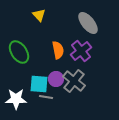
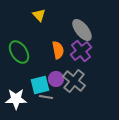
gray ellipse: moved 6 px left, 7 px down
cyan square: moved 1 px right, 1 px down; rotated 18 degrees counterclockwise
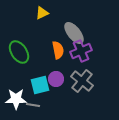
yellow triangle: moved 3 px right, 2 px up; rotated 48 degrees clockwise
gray ellipse: moved 8 px left, 3 px down
purple cross: rotated 15 degrees clockwise
gray cross: moved 8 px right
gray line: moved 13 px left, 8 px down
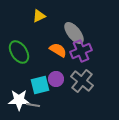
yellow triangle: moved 3 px left, 3 px down
orange semicircle: rotated 48 degrees counterclockwise
white star: moved 3 px right, 1 px down
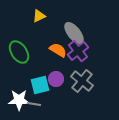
purple cross: moved 3 px left; rotated 15 degrees counterclockwise
gray line: moved 1 px right, 1 px up
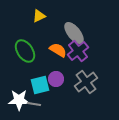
green ellipse: moved 6 px right, 1 px up
gray cross: moved 4 px right, 1 px down; rotated 15 degrees clockwise
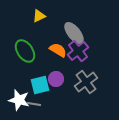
white star: rotated 15 degrees clockwise
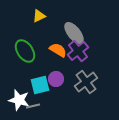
gray line: moved 1 px left, 2 px down; rotated 24 degrees counterclockwise
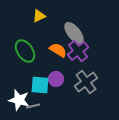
cyan square: rotated 18 degrees clockwise
